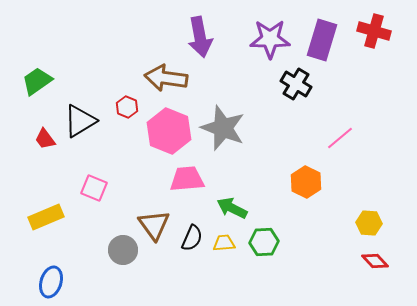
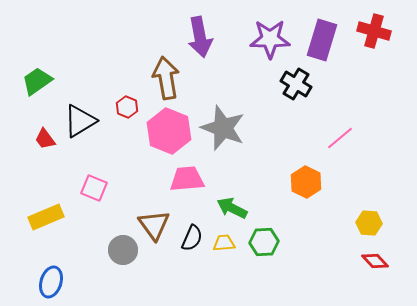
brown arrow: rotated 72 degrees clockwise
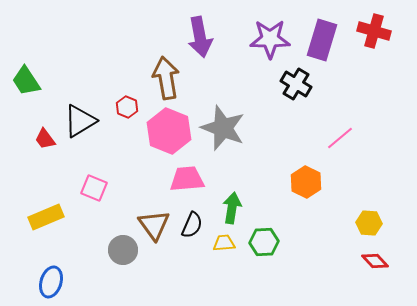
green trapezoid: moved 11 px left; rotated 88 degrees counterclockwise
green arrow: rotated 72 degrees clockwise
black semicircle: moved 13 px up
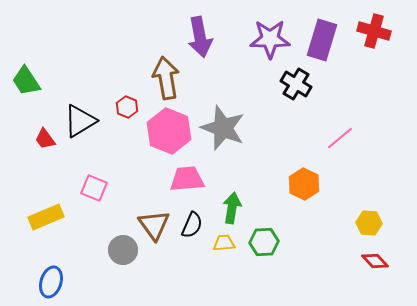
orange hexagon: moved 2 px left, 2 px down
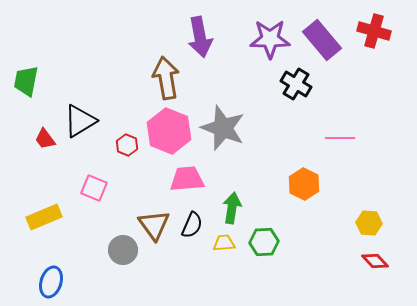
purple rectangle: rotated 57 degrees counterclockwise
green trapezoid: rotated 44 degrees clockwise
red hexagon: moved 38 px down
pink line: rotated 40 degrees clockwise
yellow rectangle: moved 2 px left
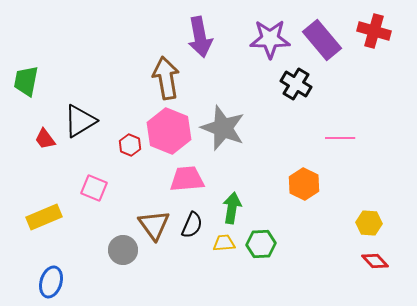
red hexagon: moved 3 px right
green hexagon: moved 3 px left, 2 px down
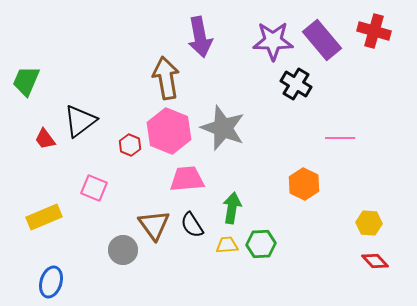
purple star: moved 3 px right, 2 px down
green trapezoid: rotated 12 degrees clockwise
black triangle: rotated 6 degrees counterclockwise
black semicircle: rotated 124 degrees clockwise
yellow trapezoid: moved 3 px right, 2 px down
